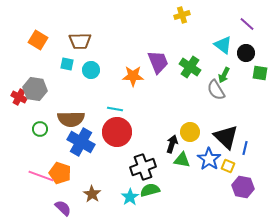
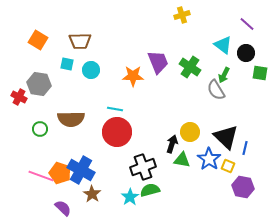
gray hexagon: moved 4 px right, 5 px up
blue cross: moved 28 px down
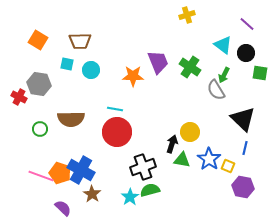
yellow cross: moved 5 px right
black triangle: moved 17 px right, 18 px up
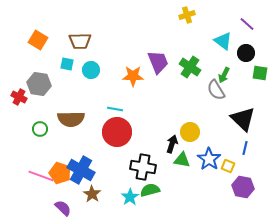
cyan triangle: moved 4 px up
black cross: rotated 30 degrees clockwise
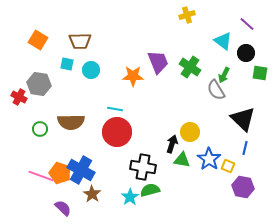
brown semicircle: moved 3 px down
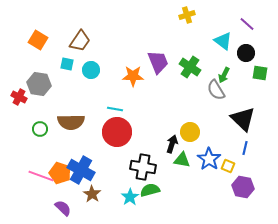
brown trapezoid: rotated 55 degrees counterclockwise
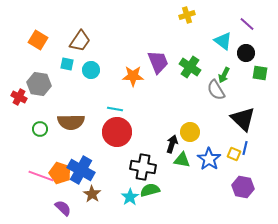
yellow square: moved 6 px right, 12 px up
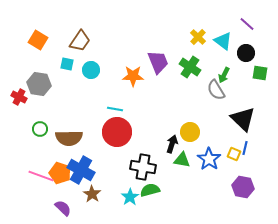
yellow cross: moved 11 px right, 22 px down; rotated 28 degrees counterclockwise
brown semicircle: moved 2 px left, 16 px down
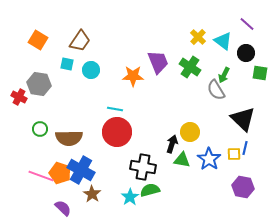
yellow square: rotated 24 degrees counterclockwise
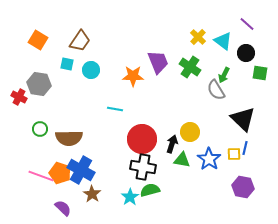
red circle: moved 25 px right, 7 px down
